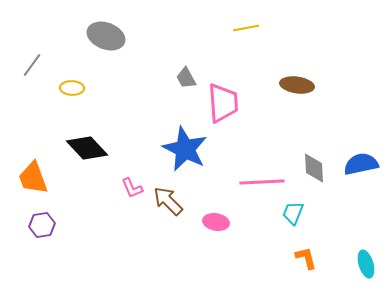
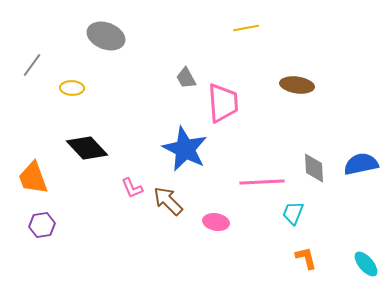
cyan ellipse: rotated 24 degrees counterclockwise
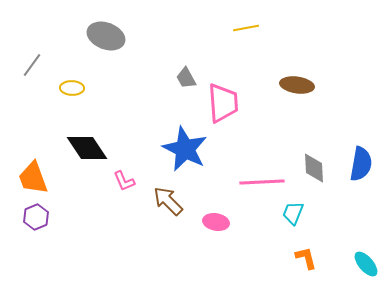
black diamond: rotated 9 degrees clockwise
blue semicircle: rotated 112 degrees clockwise
pink L-shape: moved 8 px left, 7 px up
purple hexagon: moved 6 px left, 8 px up; rotated 15 degrees counterclockwise
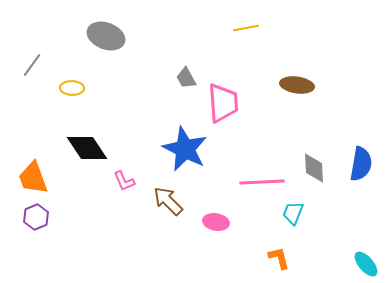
orange L-shape: moved 27 px left
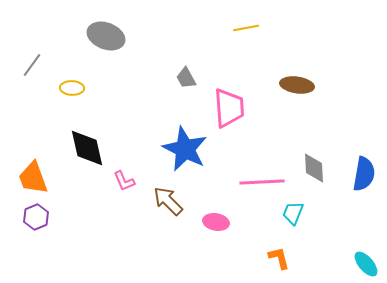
pink trapezoid: moved 6 px right, 5 px down
black diamond: rotated 21 degrees clockwise
blue semicircle: moved 3 px right, 10 px down
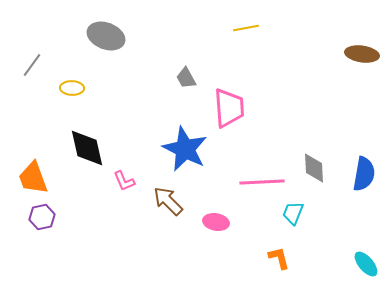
brown ellipse: moved 65 px right, 31 px up
purple hexagon: moved 6 px right; rotated 10 degrees clockwise
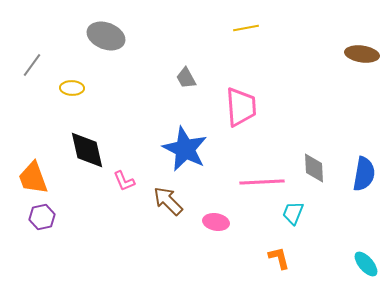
pink trapezoid: moved 12 px right, 1 px up
black diamond: moved 2 px down
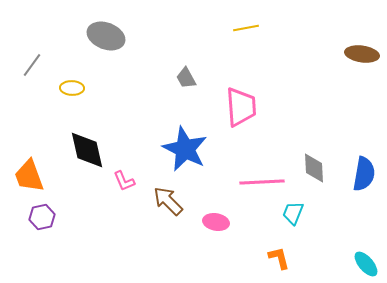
orange trapezoid: moved 4 px left, 2 px up
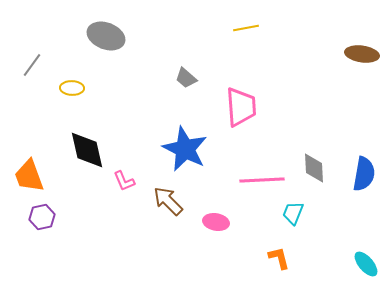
gray trapezoid: rotated 20 degrees counterclockwise
pink line: moved 2 px up
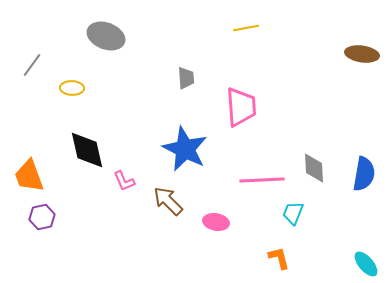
gray trapezoid: rotated 135 degrees counterclockwise
